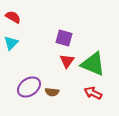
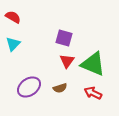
cyan triangle: moved 2 px right, 1 px down
brown semicircle: moved 8 px right, 4 px up; rotated 24 degrees counterclockwise
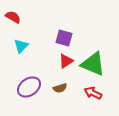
cyan triangle: moved 8 px right, 2 px down
red triangle: moved 1 px left; rotated 21 degrees clockwise
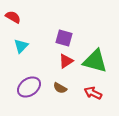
green triangle: moved 2 px right, 3 px up; rotated 8 degrees counterclockwise
brown semicircle: rotated 48 degrees clockwise
